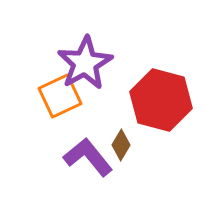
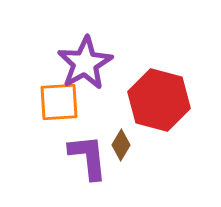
orange square: moved 1 px left, 6 px down; rotated 21 degrees clockwise
red hexagon: moved 2 px left
purple L-shape: rotated 33 degrees clockwise
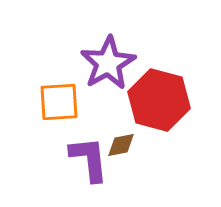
purple star: moved 23 px right
brown diamond: rotated 48 degrees clockwise
purple L-shape: moved 1 px right, 2 px down
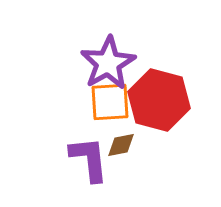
orange square: moved 51 px right
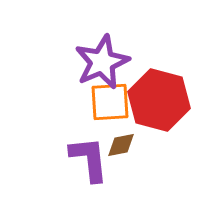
purple star: moved 6 px left, 1 px up; rotated 6 degrees clockwise
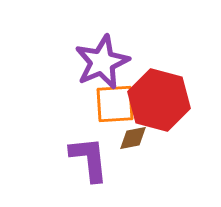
orange square: moved 5 px right, 2 px down
brown diamond: moved 12 px right, 7 px up
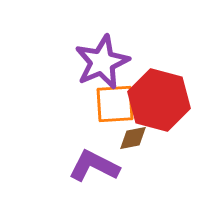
purple L-shape: moved 5 px right, 7 px down; rotated 57 degrees counterclockwise
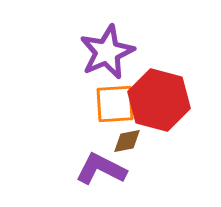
purple star: moved 5 px right, 10 px up
brown diamond: moved 6 px left, 3 px down
purple L-shape: moved 7 px right, 3 px down
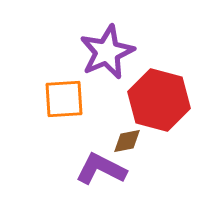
orange square: moved 51 px left, 5 px up
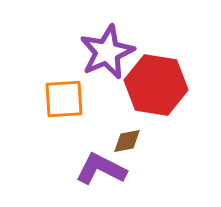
red hexagon: moved 3 px left, 15 px up; rotated 6 degrees counterclockwise
